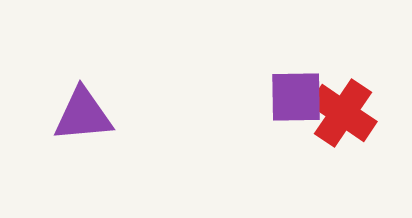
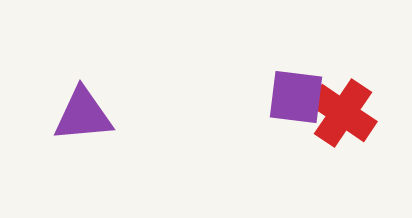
purple square: rotated 8 degrees clockwise
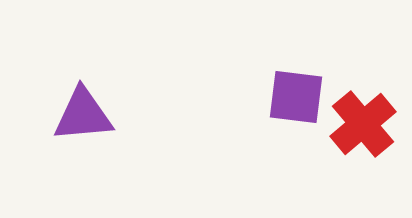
red cross: moved 20 px right, 11 px down; rotated 16 degrees clockwise
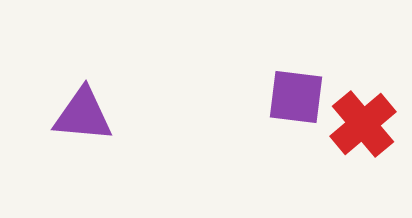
purple triangle: rotated 10 degrees clockwise
